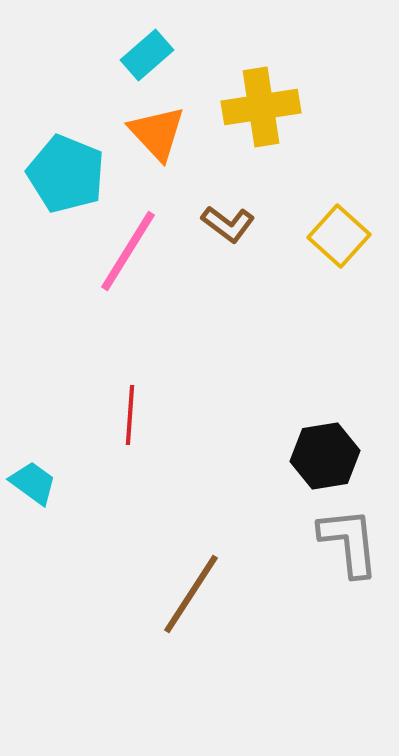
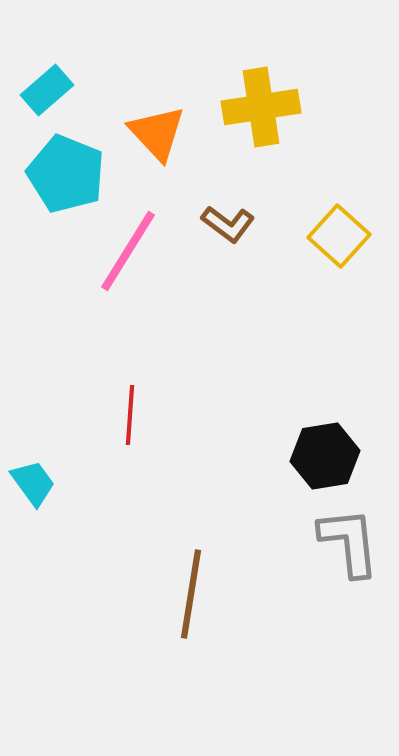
cyan rectangle: moved 100 px left, 35 px down
cyan trapezoid: rotated 18 degrees clockwise
brown line: rotated 24 degrees counterclockwise
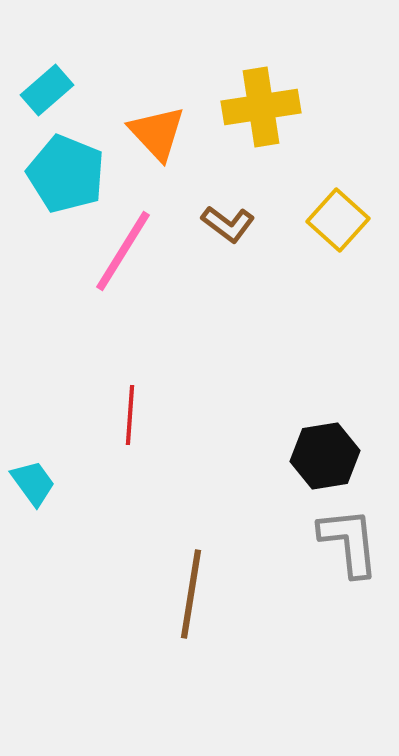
yellow square: moved 1 px left, 16 px up
pink line: moved 5 px left
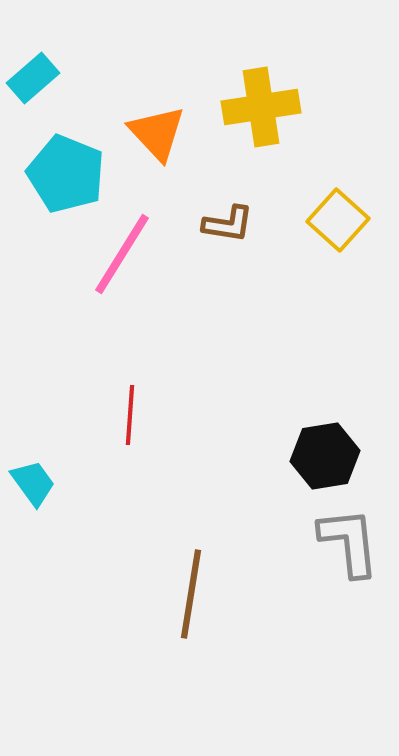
cyan rectangle: moved 14 px left, 12 px up
brown L-shape: rotated 28 degrees counterclockwise
pink line: moved 1 px left, 3 px down
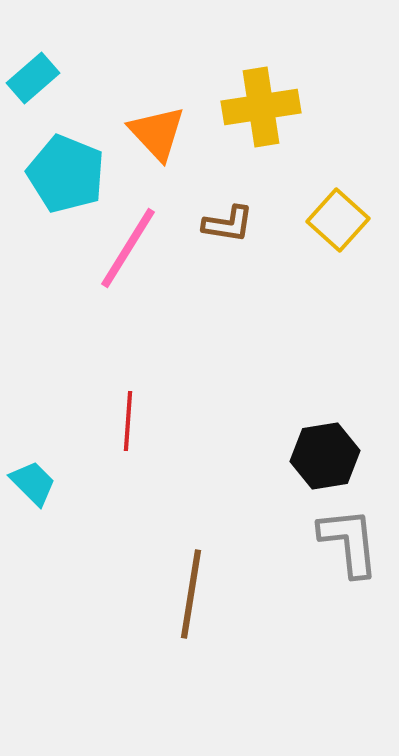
pink line: moved 6 px right, 6 px up
red line: moved 2 px left, 6 px down
cyan trapezoid: rotated 9 degrees counterclockwise
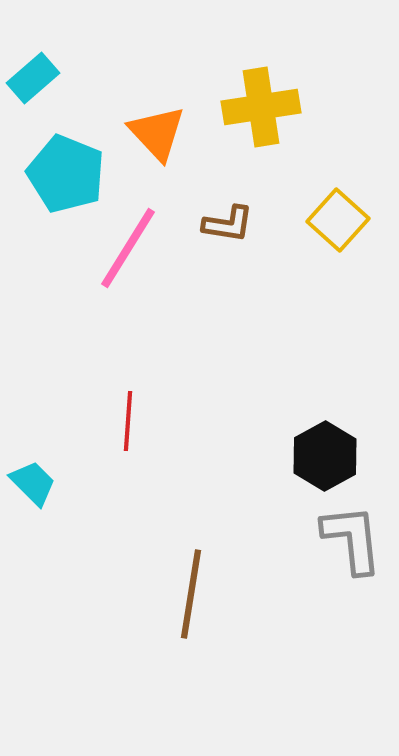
black hexagon: rotated 20 degrees counterclockwise
gray L-shape: moved 3 px right, 3 px up
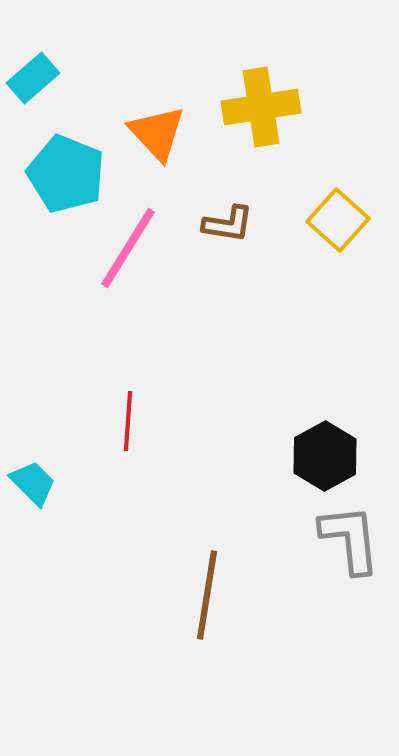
gray L-shape: moved 2 px left
brown line: moved 16 px right, 1 px down
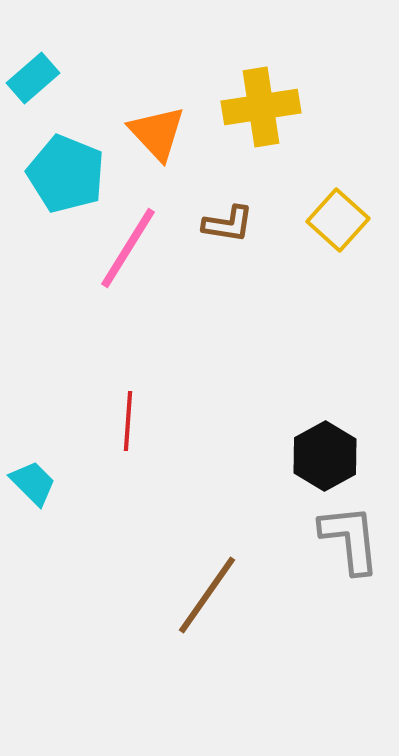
brown line: rotated 26 degrees clockwise
